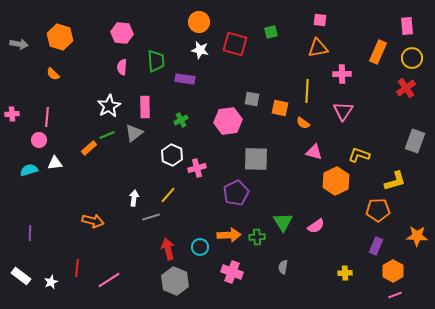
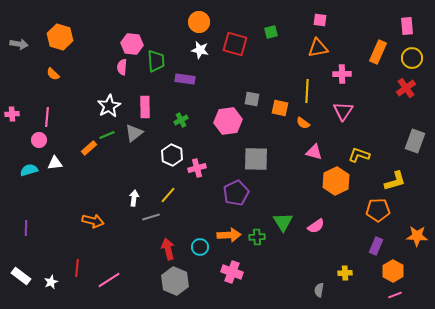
pink hexagon at (122, 33): moved 10 px right, 11 px down
purple line at (30, 233): moved 4 px left, 5 px up
gray semicircle at (283, 267): moved 36 px right, 23 px down
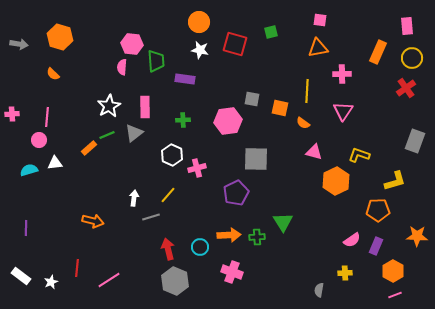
green cross at (181, 120): moved 2 px right; rotated 24 degrees clockwise
pink semicircle at (316, 226): moved 36 px right, 14 px down
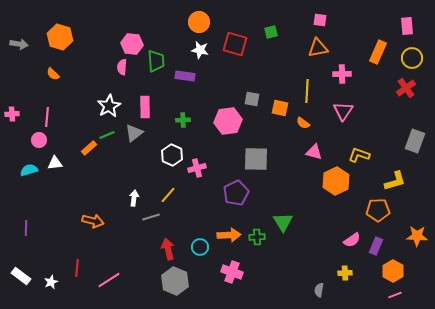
purple rectangle at (185, 79): moved 3 px up
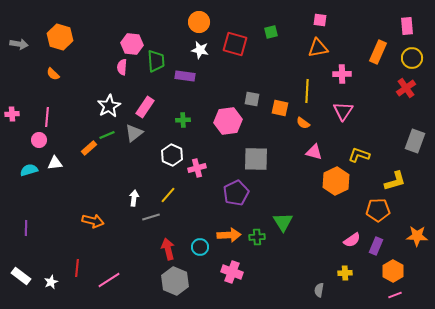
pink rectangle at (145, 107): rotated 35 degrees clockwise
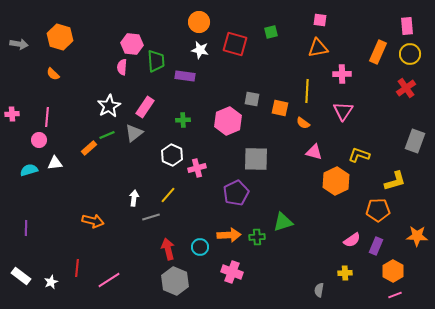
yellow circle at (412, 58): moved 2 px left, 4 px up
pink hexagon at (228, 121): rotated 16 degrees counterclockwise
green triangle at (283, 222): rotated 45 degrees clockwise
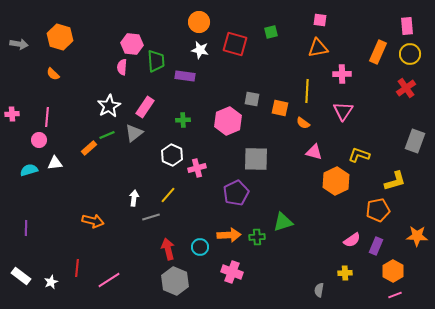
orange pentagon at (378, 210): rotated 10 degrees counterclockwise
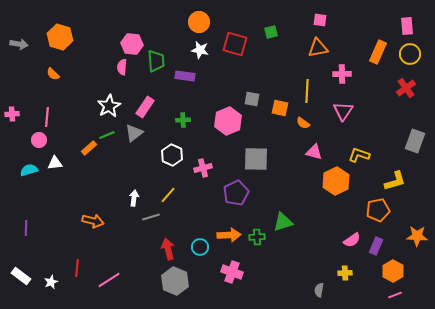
pink cross at (197, 168): moved 6 px right
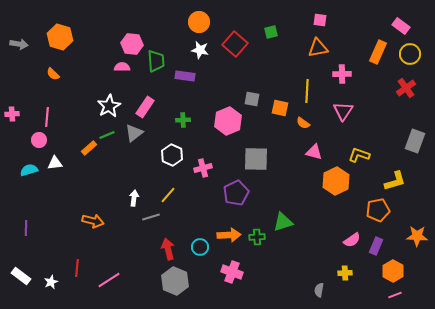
pink rectangle at (407, 26): moved 6 px left; rotated 48 degrees counterclockwise
red square at (235, 44): rotated 25 degrees clockwise
pink semicircle at (122, 67): rotated 84 degrees clockwise
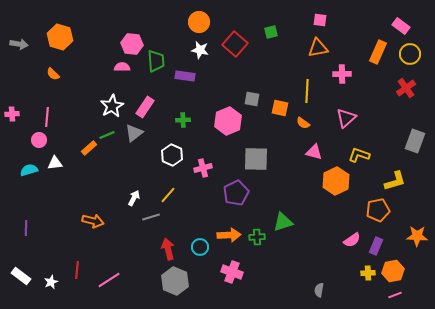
white star at (109, 106): moved 3 px right
pink triangle at (343, 111): moved 3 px right, 7 px down; rotated 15 degrees clockwise
white arrow at (134, 198): rotated 21 degrees clockwise
red line at (77, 268): moved 2 px down
orange hexagon at (393, 271): rotated 20 degrees clockwise
yellow cross at (345, 273): moved 23 px right
